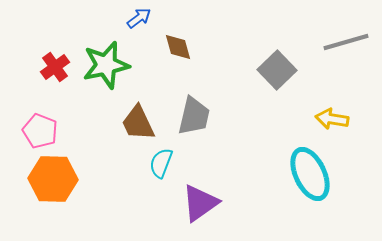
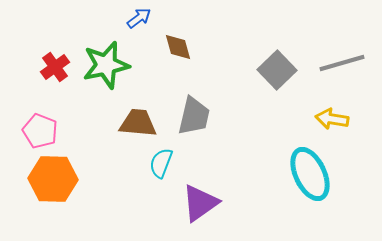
gray line: moved 4 px left, 21 px down
brown trapezoid: rotated 120 degrees clockwise
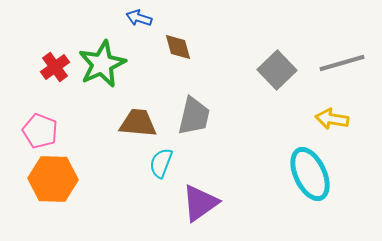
blue arrow: rotated 125 degrees counterclockwise
green star: moved 4 px left, 1 px up; rotated 12 degrees counterclockwise
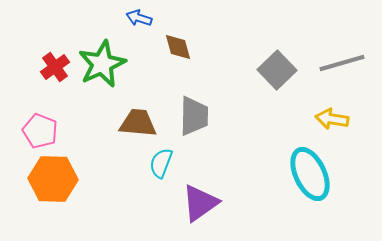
gray trapezoid: rotated 12 degrees counterclockwise
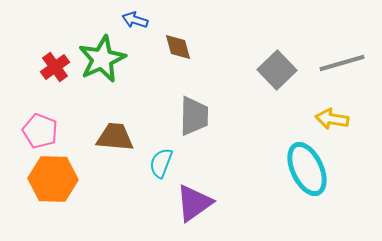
blue arrow: moved 4 px left, 2 px down
green star: moved 5 px up
brown trapezoid: moved 23 px left, 14 px down
cyan ellipse: moved 3 px left, 5 px up
purple triangle: moved 6 px left
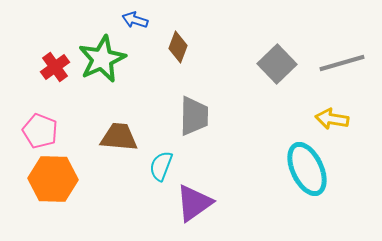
brown diamond: rotated 36 degrees clockwise
gray square: moved 6 px up
brown trapezoid: moved 4 px right
cyan semicircle: moved 3 px down
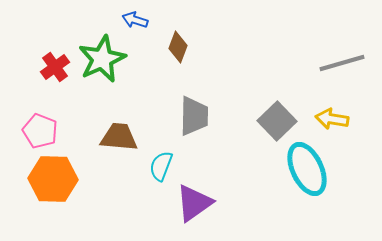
gray square: moved 57 px down
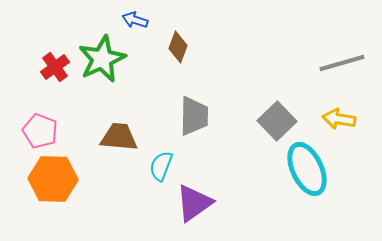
yellow arrow: moved 7 px right
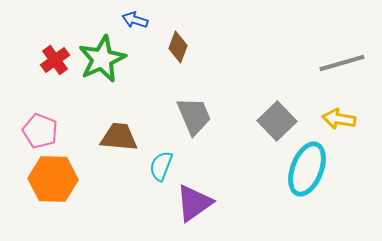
red cross: moved 7 px up
gray trapezoid: rotated 24 degrees counterclockwise
cyan ellipse: rotated 46 degrees clockwise
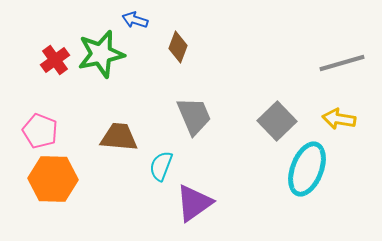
green star: moved 1 px left, 5 px up; rotated 12 degrees clockwise
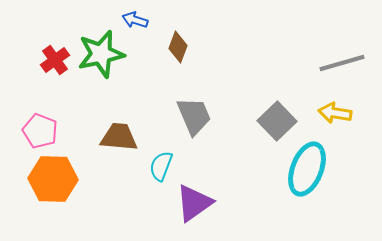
yellow arrow: moved 4 px left, 6 px up
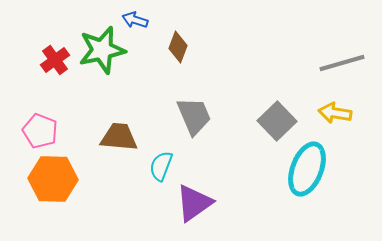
green star: moved 1 px right, 4 px up
